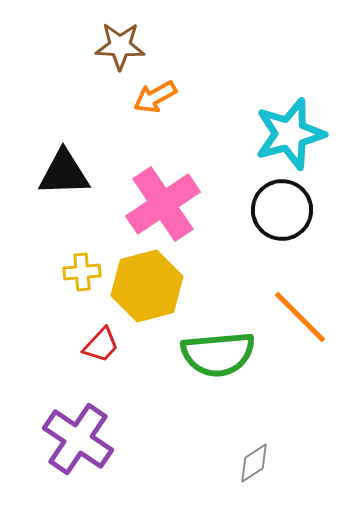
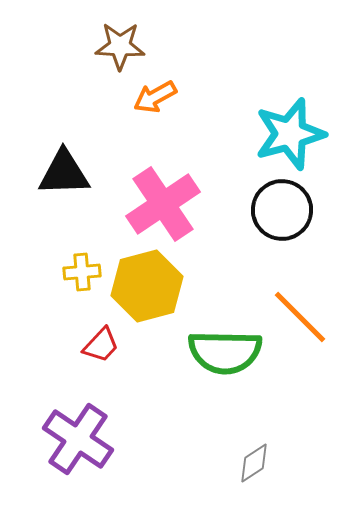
green semicircle: moved 7 px right, 2 px up; rotated 6 degrees clockwise
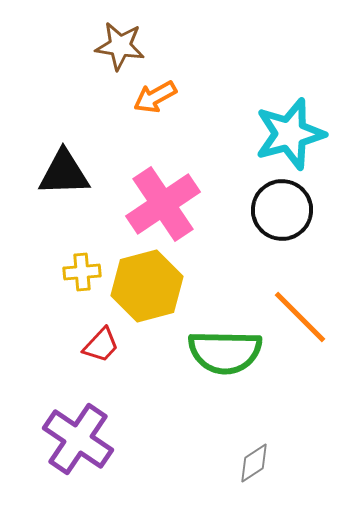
brown star: rotated 6 degrees clockwise
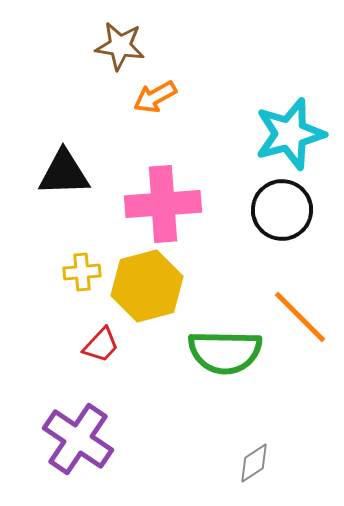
pink cross: rotated 30 degrees clockwise
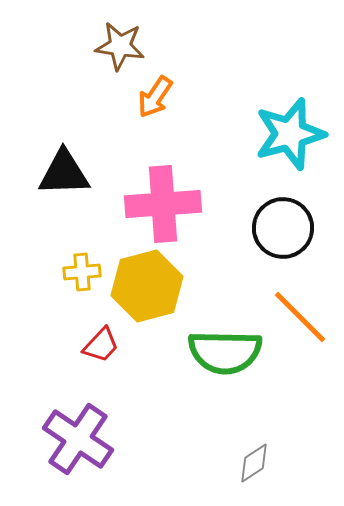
orange arrow: rotated 27 degrees counterclockwise
black circle: moved 1 px right, 18 px down
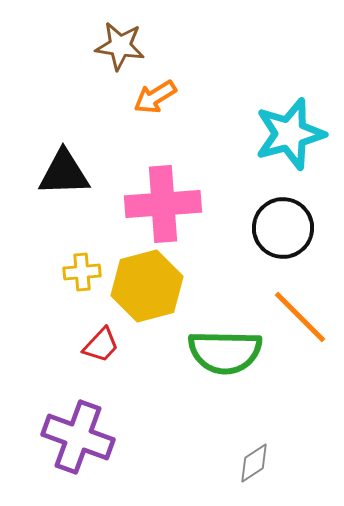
orange arrow: rotated 24 degrees clockwise
purple cross: moved 2 px up; rotated 14 degrees counterclockwise
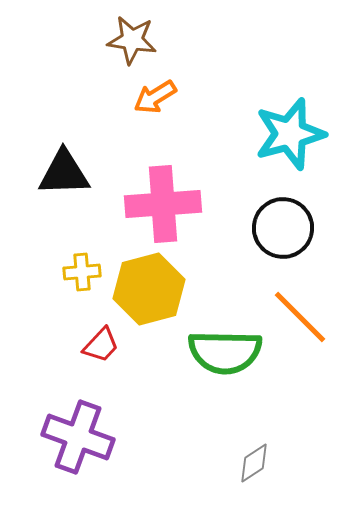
brown star: moved 12 px right, 6 px up
yellow hexagon: moved 2 px right, 3 px down
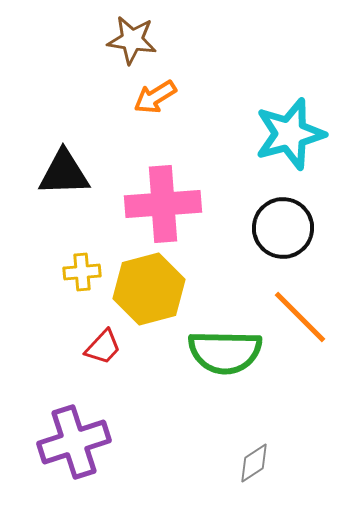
red trapezoid: moved 2 px right, 2 px down
purple cross: moved 4 px left, 5 px down; rotated 38 degrees counterclockwise
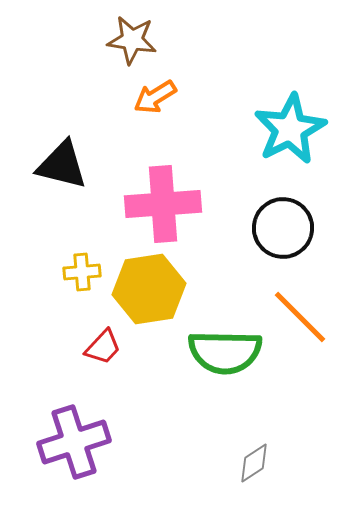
cyan star: moved 5 px up; rotated 12 degrees counterclockwise
black triangle: moved 2 px left, 8 px up; rotated 16 degrees clockwise
yellow hexagon: rotated 6 degrees clockwise
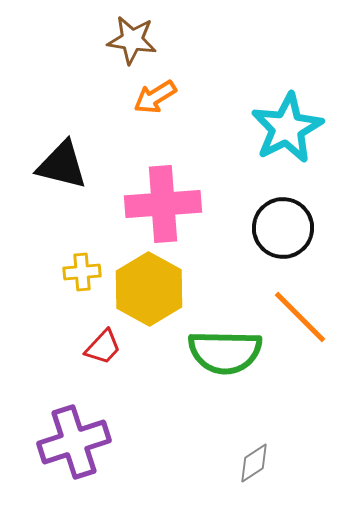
cyan star: moved 3 px left, 1 px up
yellow hexagon: rotated 22 degrees counterclockwise
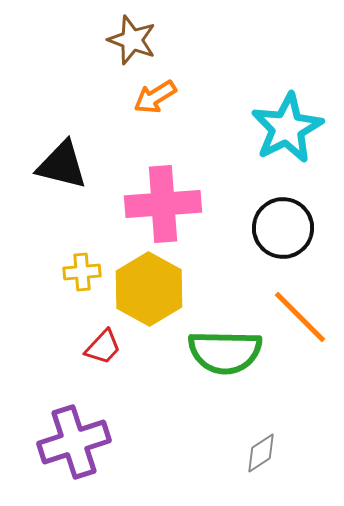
brown star: rotated 12 degrees clockwise
gray diamond: moved 7 px right, 10 px up
